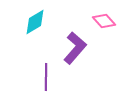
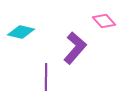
cyan diamond: moved 14 px left, 10 px down; rotated 44 degrees clockwise
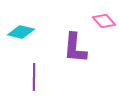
purple L-shape: rotated 144 degrees clockwise
purple line: moved 12 px left
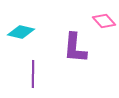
purple line: moved 1 px left, 3 px up
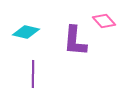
cyan diamond: moved 5 px right
purple L-shape: moved 7 px up
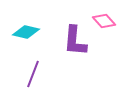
purple line: rotated 20 degrees clockwise
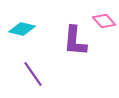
cyan diamond: moved 4 px left, 3 px up
purple line: rotated 56 degrees counterclockwise
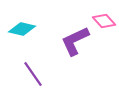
purple L-shape: rotated 60 degrees clockwise
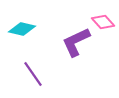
pink diamond: moved 1 px left, 1 px down
purple L-shape: moved 1 px right, 1 px down
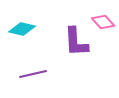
purple L-shape: rotated 68 degrees counterclockwise
purple line: rotated 68 degrees counterclockwise
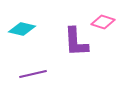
pink diamond: rotated 30 degrees counterclockwise
